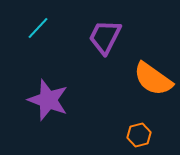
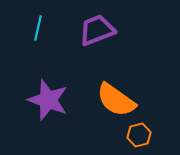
cyan line: rotated 30 degrees counterclockwise
purple trapezoid: moved 8 px left, 7 px up; rotated 42 degrees clockwise
orange semicircle: moved 37 px left, 21 px down
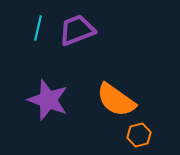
purple trapezoid: moved 20 px left
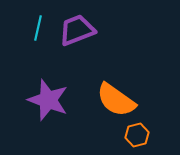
orange hexagon: moved 2 px left
